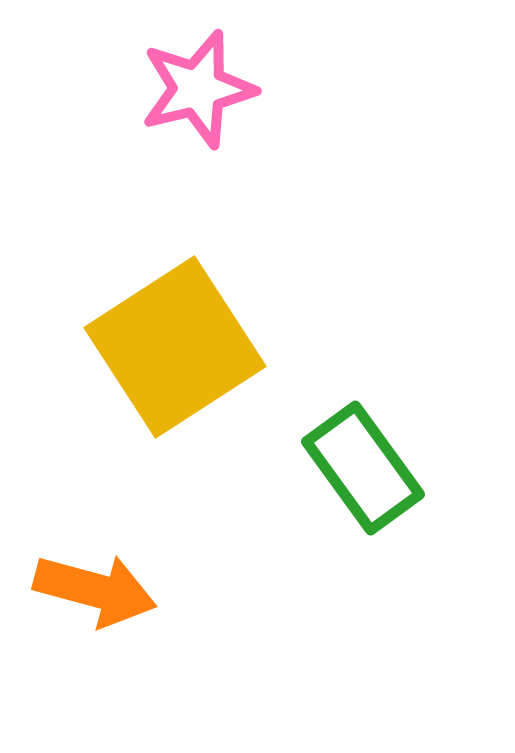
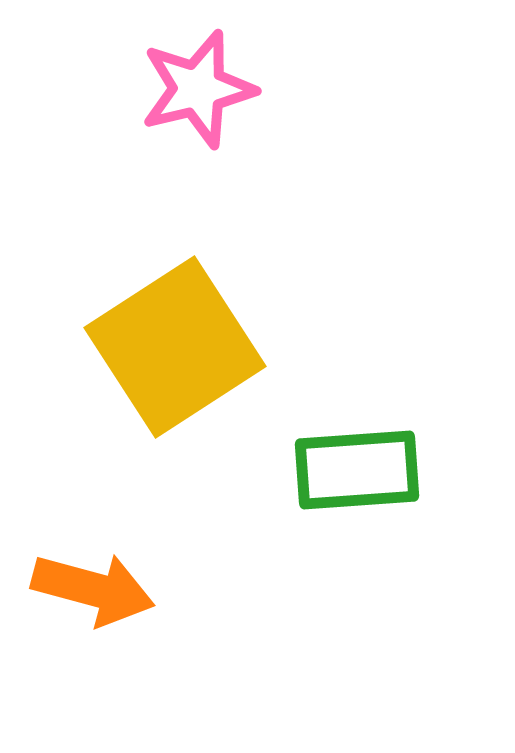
green rectangle: moved 6 px left, 2 px down; rotated 58 degrees counterclockwise
orange arrow: moved 2 px left, 1 px up
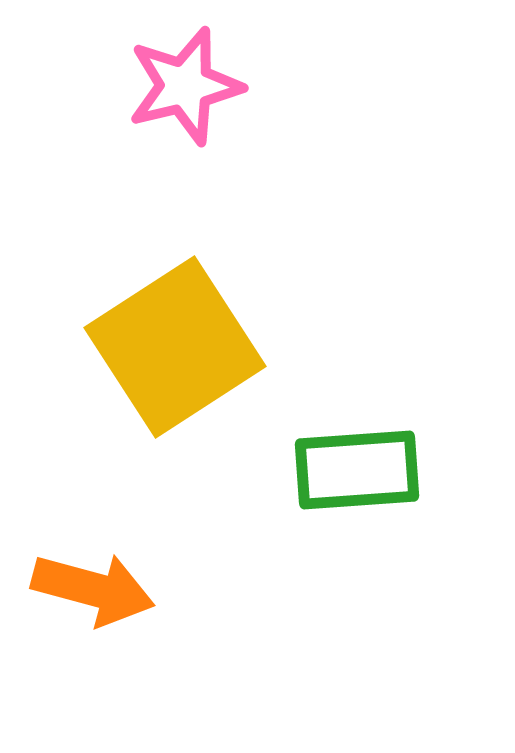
pink star: moved 13 px left, 3 px up
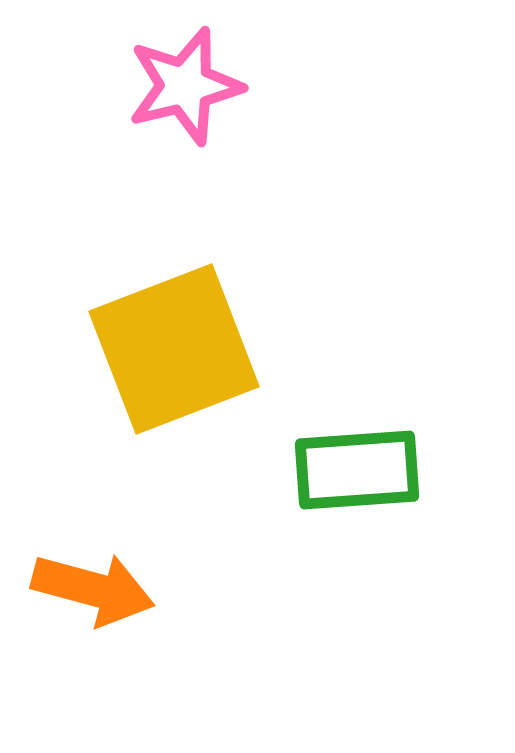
yellow square: moved 1 px left, 2 px down; rotated 12 degrees clockwise
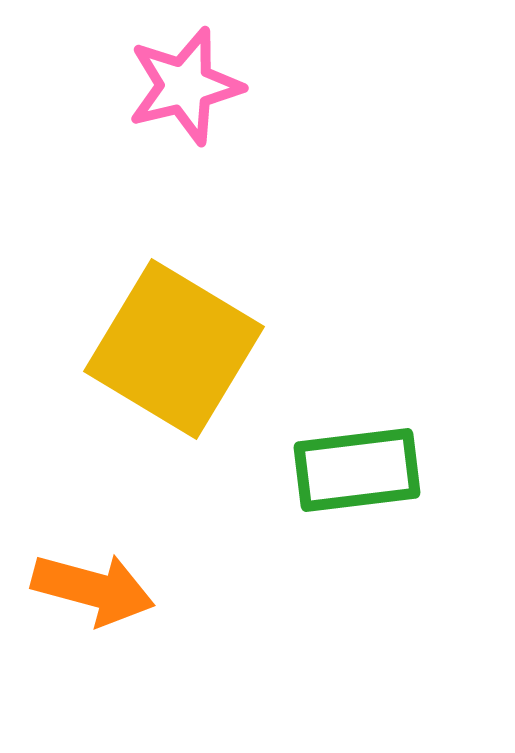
yellow square: rotated 38 degrees counterclockwise
green rectangle: rotated 3 degrees counterclockwise
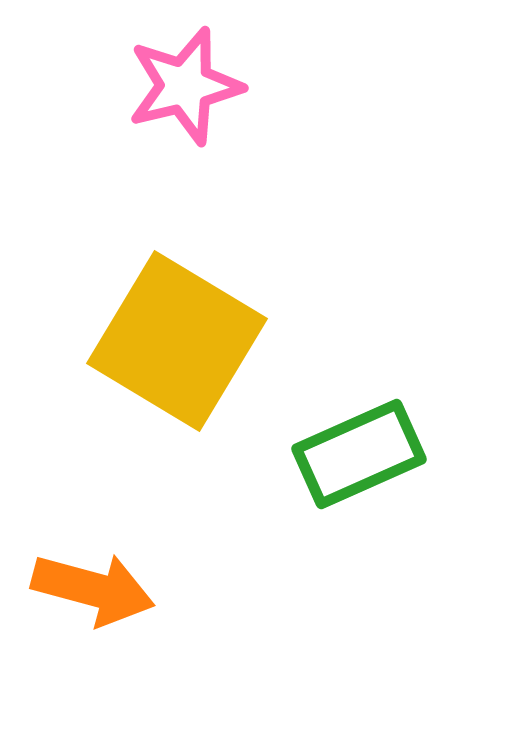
yellow square: moved 3 px right, 8 px up
green rectangle: moved 2 px right, 16 px up; rotated 17 degrees counterclockwise
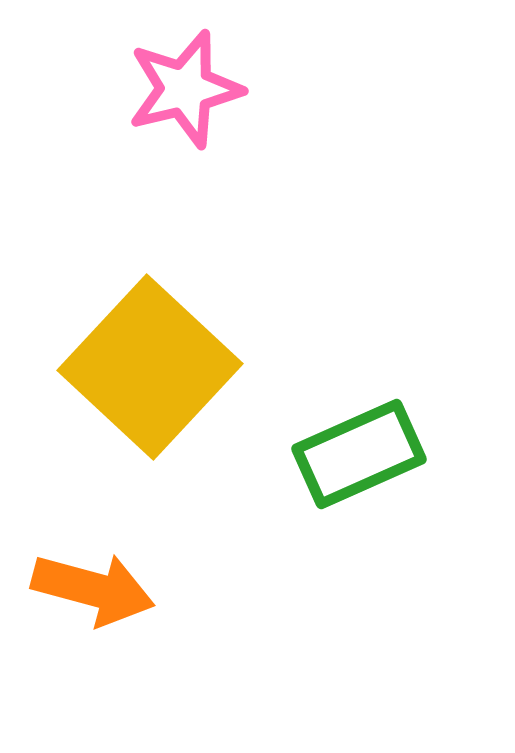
pink star: moved 3 px down
yellow square: moved 27 px left, 26 px down; rotated 12 degrees clockwise
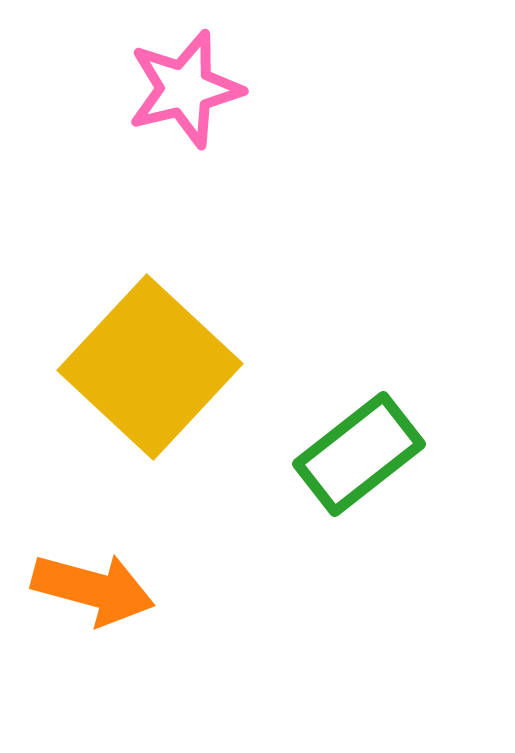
green rectangle: rotated 14 degrees counterclockwise
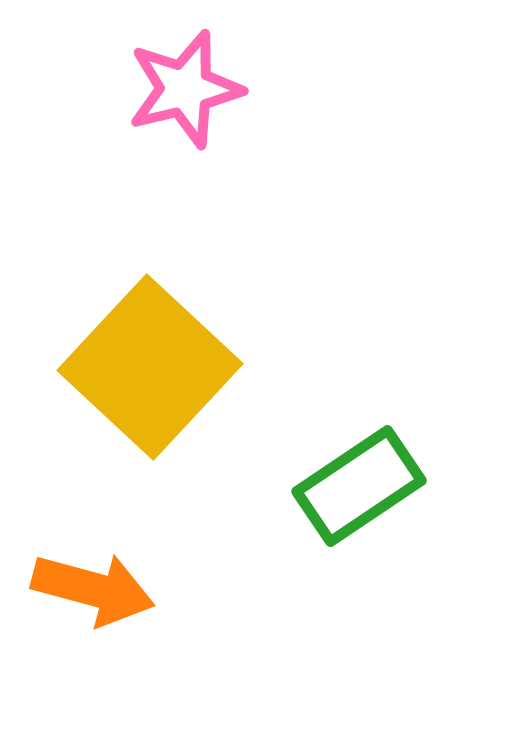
green rectangle: moved 32 px down; rotated 4 degrees clockwise
